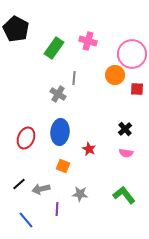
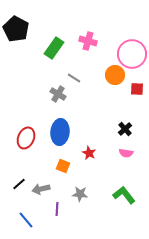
gray line: rotated 64 degrees counterclockwise
red star: moved 4 px down
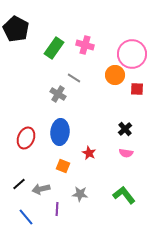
pink cross: moved 3 px left, 4 px down
blue line: moved 3 px up
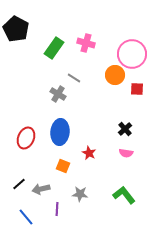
pink cross: moved 1 px right, 2 px up
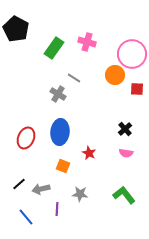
pink cross: moved 1 px right, 1 px up
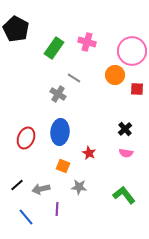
pink circle: moved 3 px up
black line: moved 2 px left, 1 px down
gray star: moved 1 px left, 7 px up
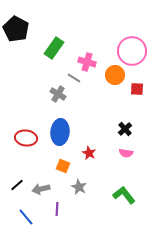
pink cross: moved 20 px down
red ellipse: rotated 75 degrees clockwise
gray star: rotated 21 degrees clockwise
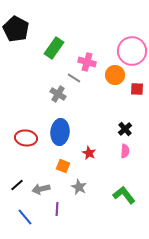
pink semicircle: moved 1 px left, 2 px up; rotated 96 degrees counterclockwise
blue line: moved 1 px left
